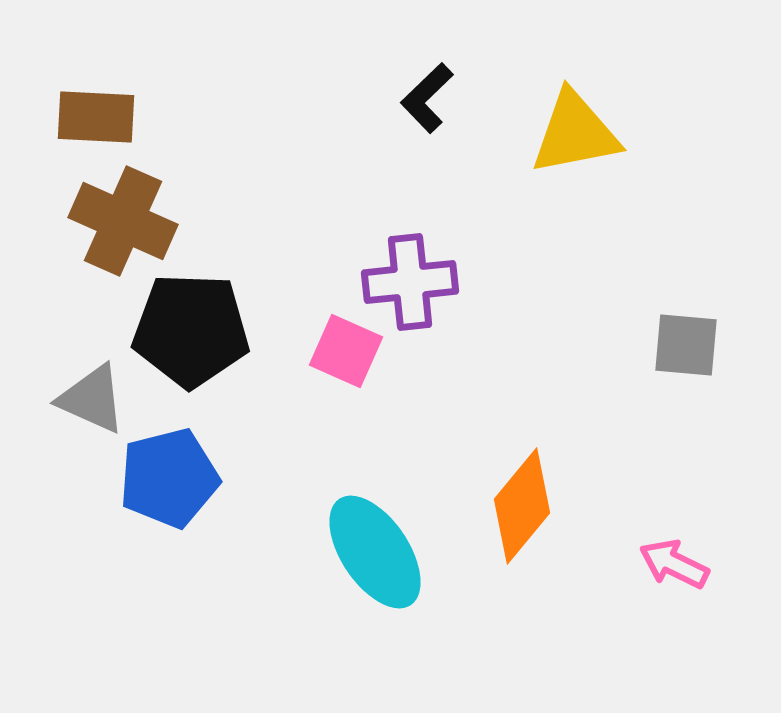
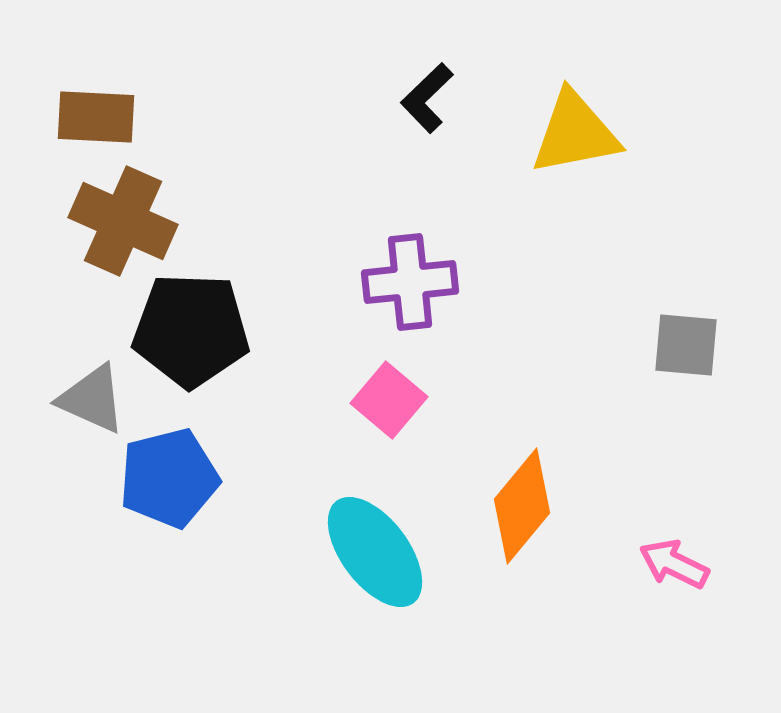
pink square: moved 43 px right, 49 px down; rotated 16 degrees clockwise
cyan ellipse: rotated 3 degrees counterclockwise
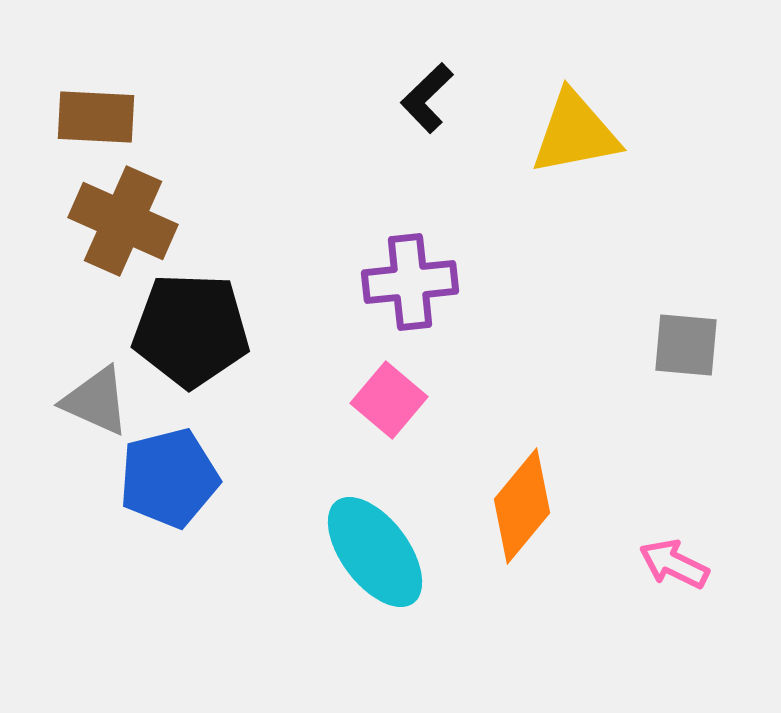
gray triangle: moved 4 px right, 2 px down
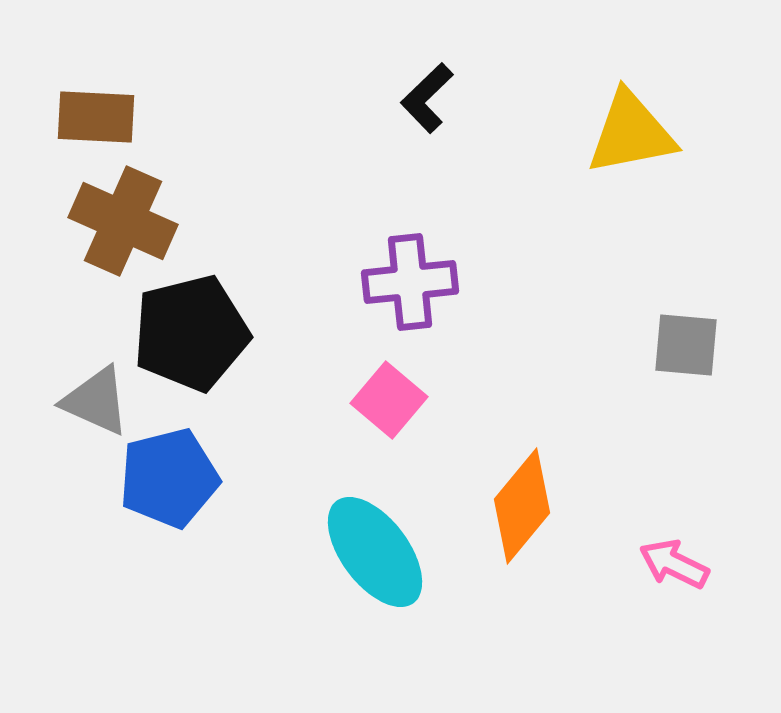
yellow triangle: moved 56 px right
black pentagon: moved 3 px down; rotated 16 degrees counterclockwise
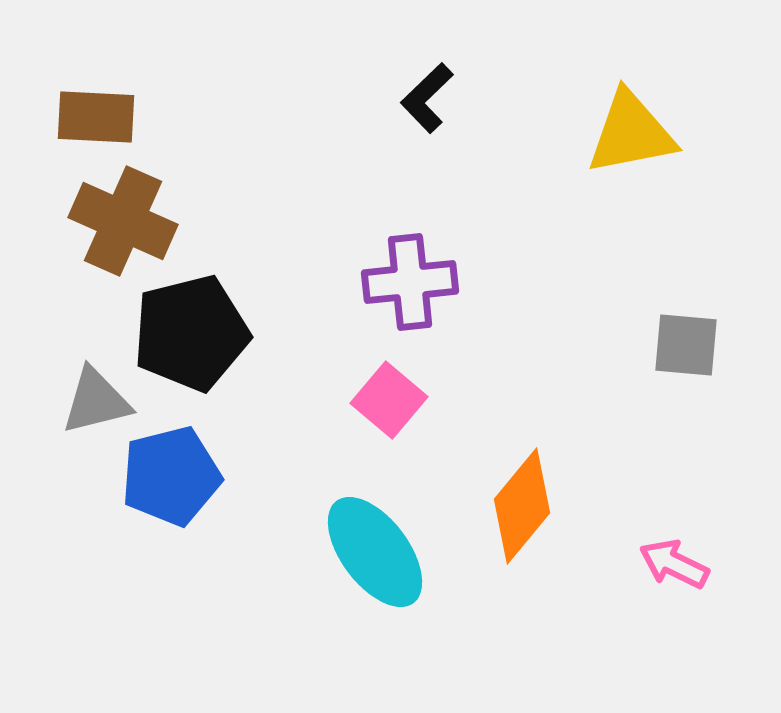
gray triangle: rotated 38 degrees counterclockwise
blue pentagon: moved 2 px right, 2 px up
